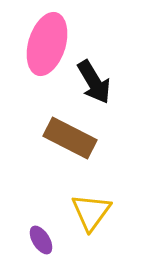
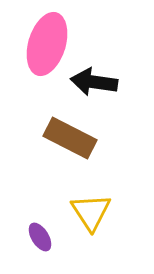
black arrow: rotated 129 degrees clockwise
yellow triangle: rotated 9 degrees counterclockwise
purple ellipse: moved 1 px left, 3 px up
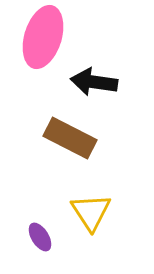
pink ellipse: moved 4 px left, 7 px up
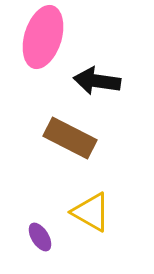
black arrow: moved 3 px right, 1 px up
yellow triangle: rotated 27 degrees counterclockwise
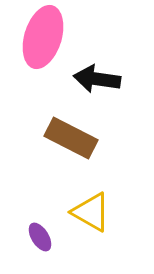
black arrow: moved 2 px up
brown rectangle: moved 1 px right
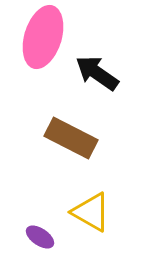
black arrow: moved 6 px up; rotated 27 degrees clockwise
purple ellipse: rotated 24 degrees counterclockwise
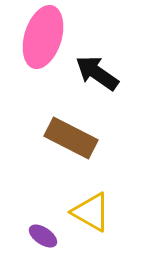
purple ellipse: moved 3 px right, 1 px up
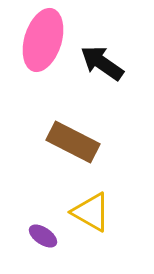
pink ellipse: moved 3 px down
black arrow: moved 5 px right, 10 px up
brown rectangle: moved 2 px right, 4 px down
